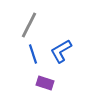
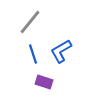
gray line: moved 1 px right, 3 px up; rotated 12 degrees clockwise
purple rectangle: moved 1 px left, 1 px up
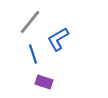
blue L-shape: moved 3 px left, 12 px up
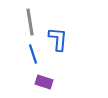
gray line: rotated 48 degrees counterclockwise
blue L-shape: rotated 125 degrees clockwise
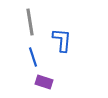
blue L-shape: moved 4 px right, 1 px down
blue line: moved 3 px down
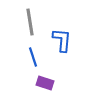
purple rectangle: moved 1 px right, 1 px down
